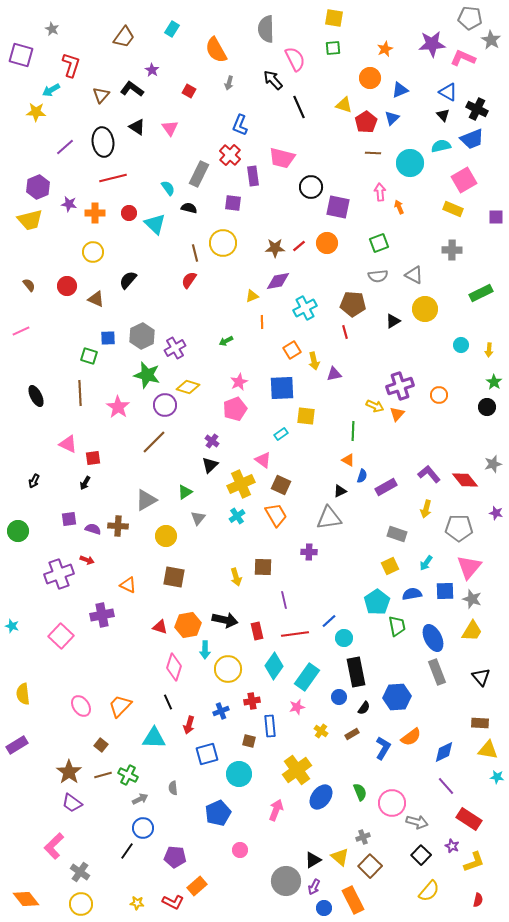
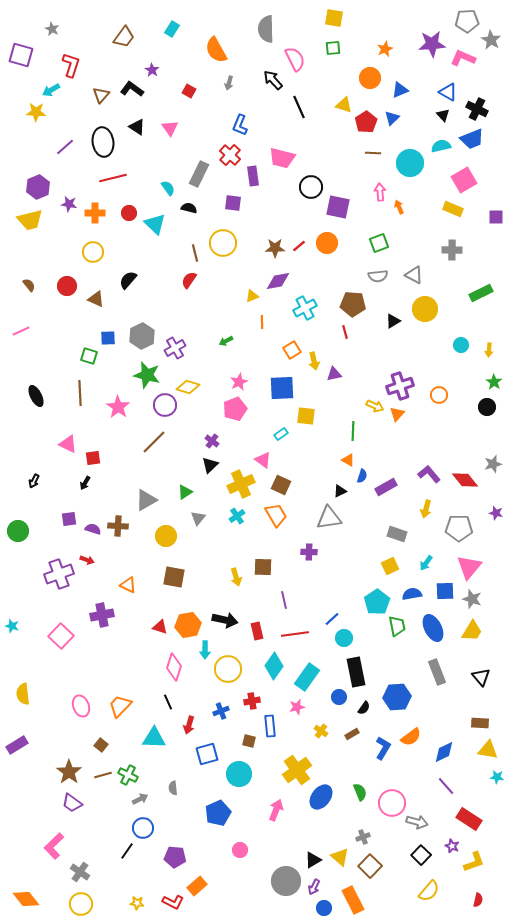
gray pentagon at (470, 18): moved 3 px left, 3 px down; rotated 10 degrees counterclockwise
blue line at (329, 621): moved 3 px right, 2 px up
blue ellipse at (433, 638): moved 10 px up
pink ellipse at (81, 706): rotated 15 degrees clockwise
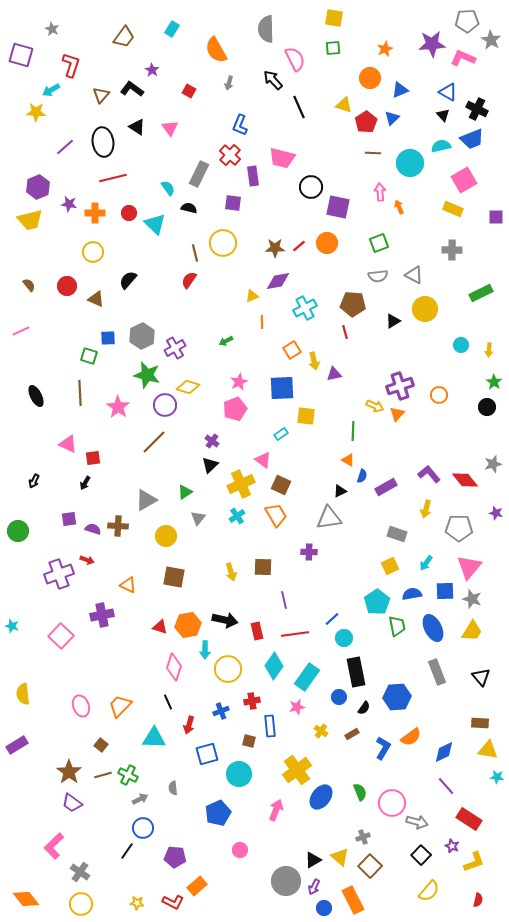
yellow arrow at (236, 577): moved 5 px left, 5 px up
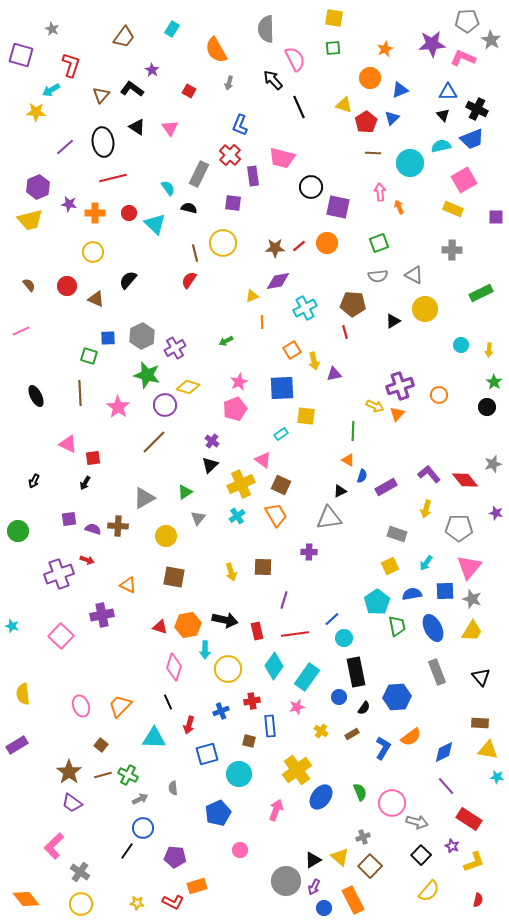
blue triangle at (448, 92): rotated 30 degrees counterclockwise
gray triangle at (146, 500): moved 2 px left, 2 px up
purple line at (284, 600): rotated 30 degrees clockwise
orange rectangle at (197, 886): rotated 24 degrees clockwise
